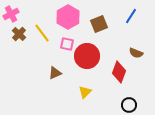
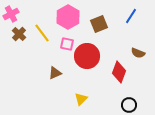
brown semicircle: moved 2 px right
yellow triangle: moved 4 px left, 7 px down
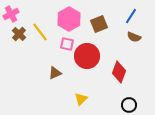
pink hexagon: moved 1 px right, 2 px down
yellow line: moved 2 px left, 1 px up
brown semicircle: moved 4 px left, 16 px up
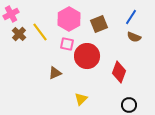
blue line: moved 1 px down
